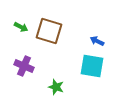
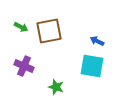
brown square: rotated 28 degrees counterclockwise
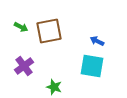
purple cross: rotated 30 degrees clockwise
green star: moved 2 px left
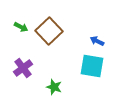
brown square: rotated 32 degrees counterclockwise
purple cross: moved 1 px left, 2 px down
